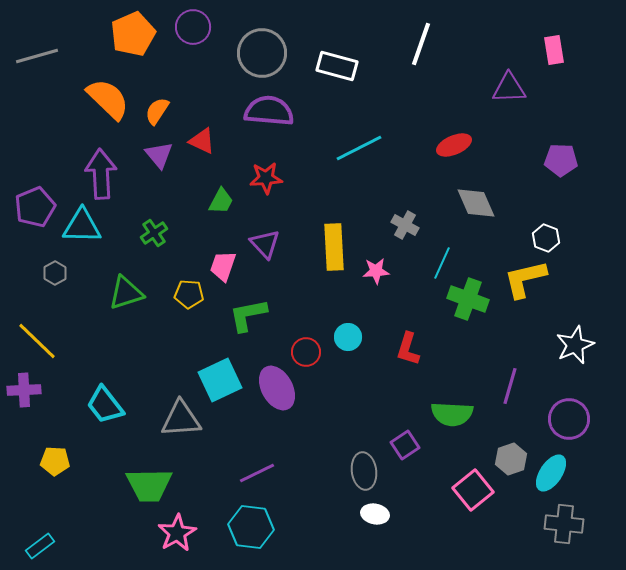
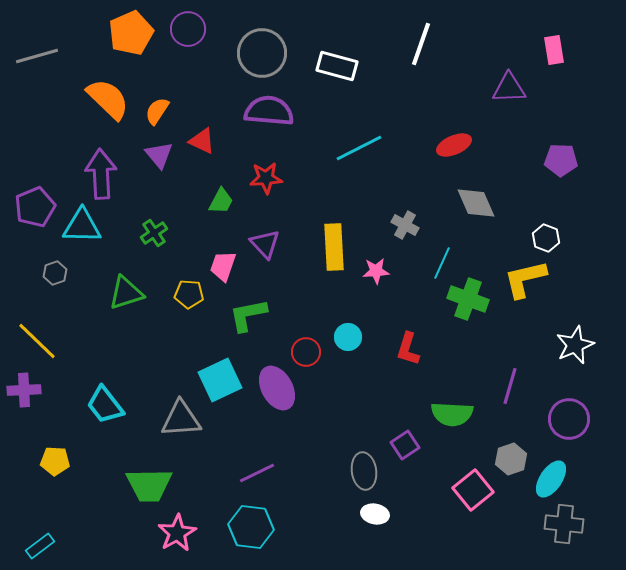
purple circle at (193, 27): moved 5 px left, 2 px down
orange pentagon at (133, 34): moved 2 px left, 1 px up
gray hexagon at (55, 273): rotated 10 degrees clockwise
cyan ellipse at (551, 473): moved 6 px down
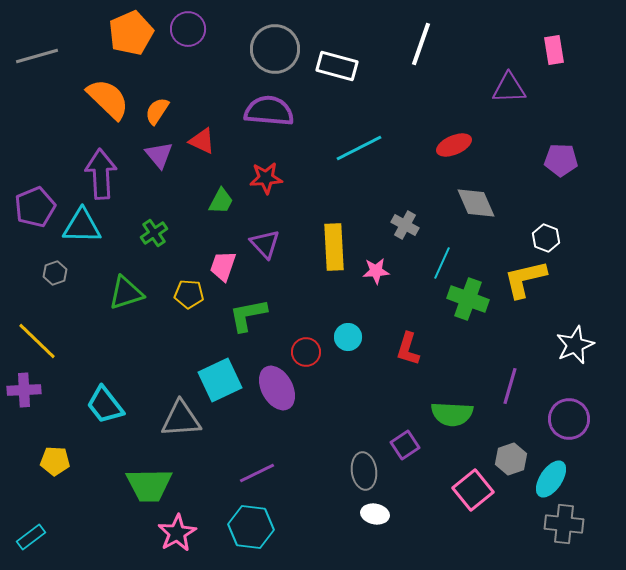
gray circle at (262, 53): moved 13 px right, 4 px up
cyan rectangle at (40, 546): moved 9 px left, 9 px up
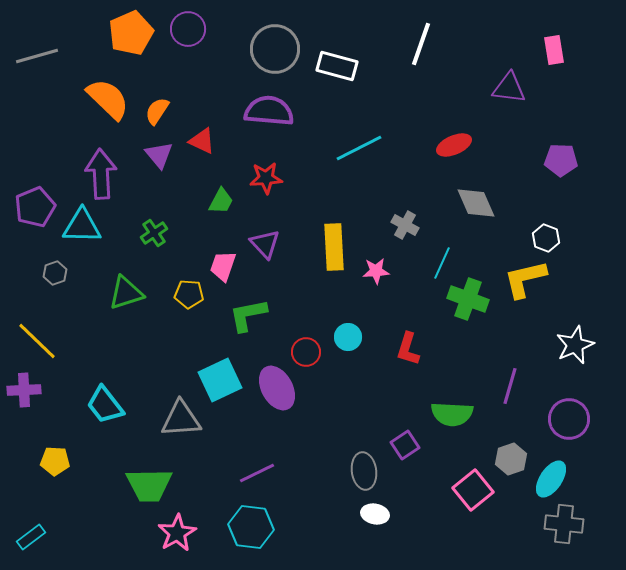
purple triangle at (509, 88): rotated 9 degrees clockwise
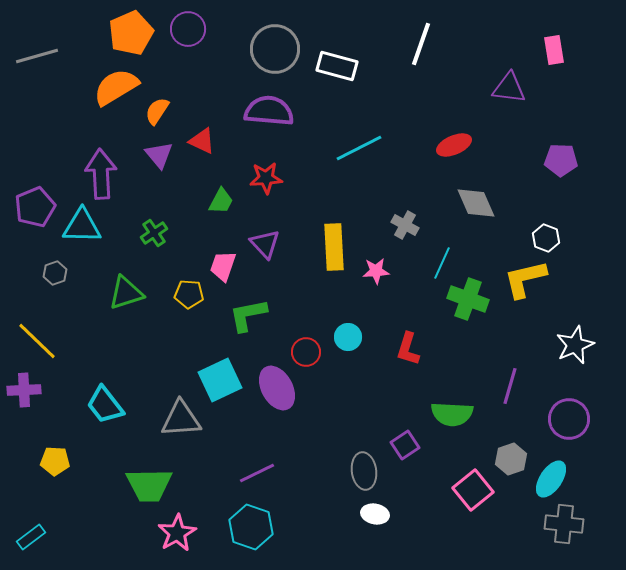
orange semicircle at (108, 99): moved 8 px right, 12 px up; rotated 75 degrees counterclockwise
cyan hexagon at (251, 527): rotated 12 degrees clockwise
